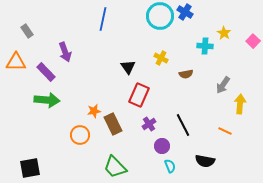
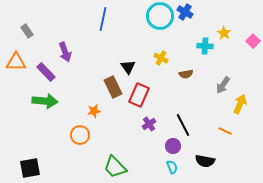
green arrow: moved 2 px left, 1 px down
yellow arrow: rotated 18 degrees clockwise
brown rectangle: moved 37 px up
purple circle: moved 11 px right
cyan semicircle: moved 2 px right, 1 px down
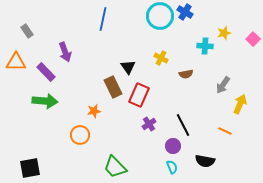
yellow star: rotated 24 degrees clockwise
pink square: moved 2 px up
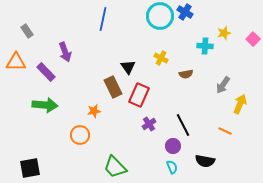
green arrow: moved 4 px down
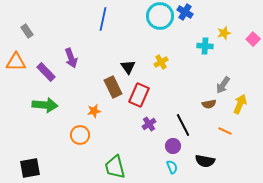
purple arrow: moved 6 px right, 6 px down
yellow cross: moved 4 px down; rotated 32 degrees clockwise
brown semicircle: moved 23 px right, 30 px down
green trapezoid: rotated 30 degrees clockwise
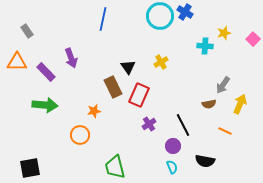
orange triangle: moved 1 px right
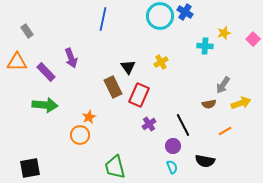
yellow arrow: moved 1 px right, 1 px up; rotated 48 degrees clockwise
orange star: moved 5 px left, 6 px down; rotated 16 degrees counterclockwise
orange line: rotated 56 degrees counterclockwise
